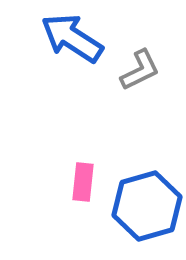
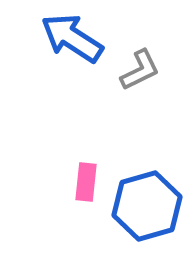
pink rectangle: moved 3 px right
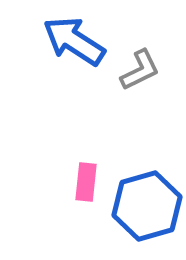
blue arrow: moved 2 px right, 3 px down
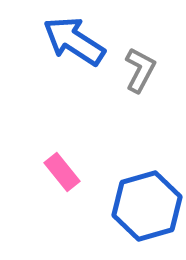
gray L-shape: rotated 36 degrees counterclockwise
pink rectangle: moved 24 px left, 10 px up; rotated 45 degrees counterclockwise
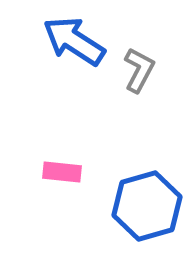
gray L-shape: moved 1 px left
pink rectangle: rotated 45 degrees counterclockwise
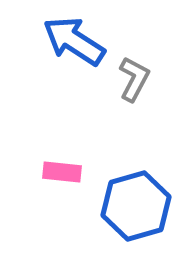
gray L-shape: moved 5 px left, 9 px down
blue hexagon: moved 11 px left
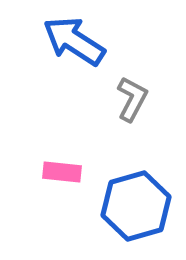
gray L-shape: moved 2 px left, 20 px down
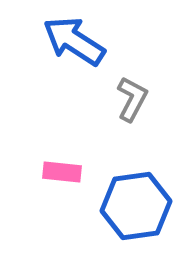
blue hexagon: rotated 8 degrees clockwise
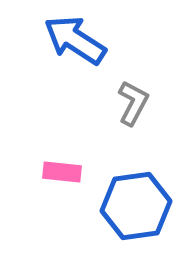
blue arrow: moved 1 px right, 1 px up
gray L-shape: moved 1 px right, 4 px down
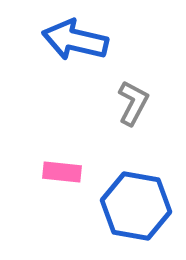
blue arrow: rotated 20 degrees counterclockwise
blue hexagon: rotated 18 degrees clockwise
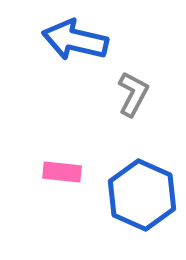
gray L-shape: moved 9 px up
blue hexagon: moved 6 px right, 11 px up; rotated 14 degrees clockwise
